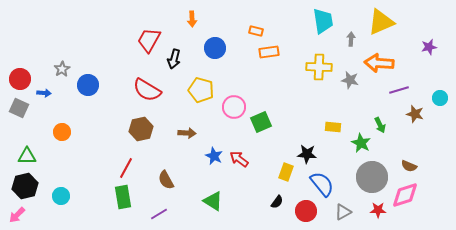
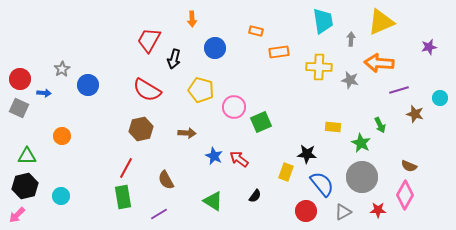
orange rectangle at (269, 52): moved 10 px right
orange circle at (62, 132): moved 4 px down
gray circle at (372, 177): moved 10 px left
pink diamond at (405, 195): rotated 44 degrees counterclockwise
black semicircle at (277, 202): moved 22 px left, 6 px up
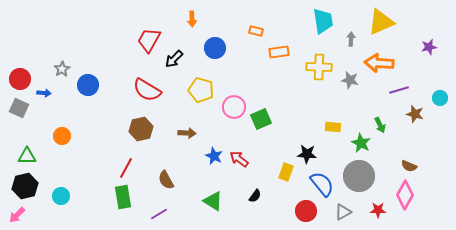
black arrow at (174, 59): rotated 30 degrees clockwise
green square at (261, 122): moved 3 px up
gray circle at (362, 177): moved 3 px left, 1 px up
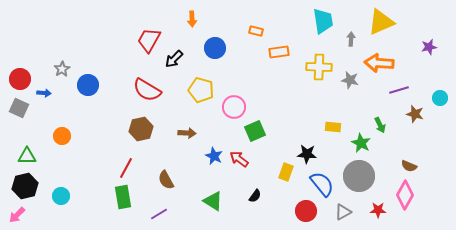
green square at (261, 119): moved 6 px left, 12 px down
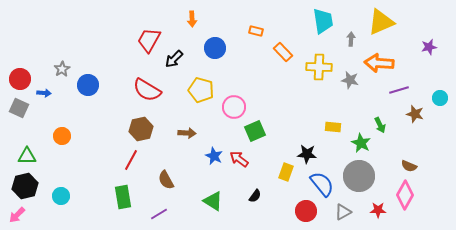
orange rectangle at (279, 52): moved 4 px right; rotated 54 degrees clockwise
red line at (126, 168): moved 5 px right, 8 px up
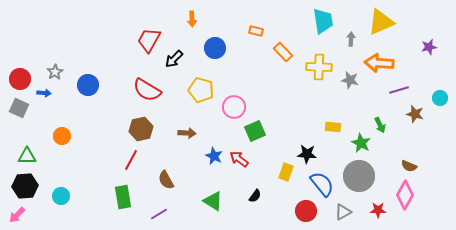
gray star at (62, 69): moved 7 px left, 3 px down
black hexagon at (25, 186): rotated 10 degrees clockwise
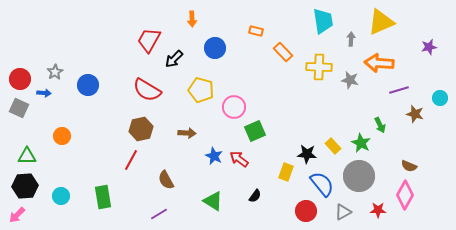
yellow rectangle at (333, 127): moved 19 px down; rotated 42 degrees clockwise
green rectangle at (123, 197): moved 20 px left
